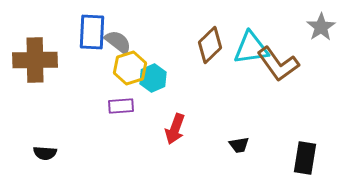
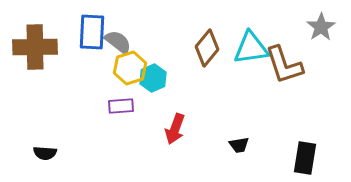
brown diamond: moved 3 px left, 3 px down; rotated 6 degrees counterclockwise
brown cross: moved 13 px up
brown L-shape: moved 6 px right, 1 px down; rotated 18 degrees clockwise
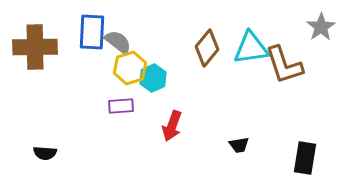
red arrow: moved 3 px left, 3 px up
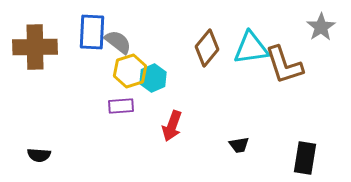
yellow hexagon: moved 3 px down
black semicircle: moved 6 px left, 2 px down
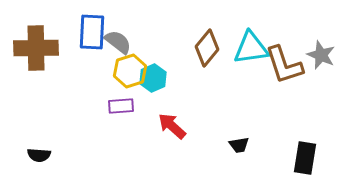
gray star: moved 28 px down; rotated 16 degrees counterclockwise
brown cross: moved 1 px right, 1 px down
red arrow: rotated 112 degrees clockwise
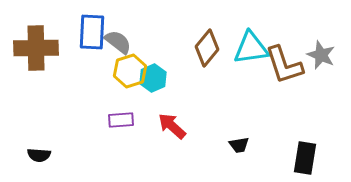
purple rectangle: moved 14 px down
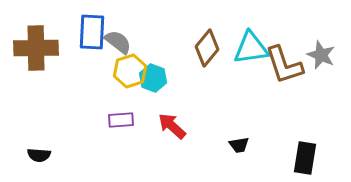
cyan hexagon: rotated 16 degrees counterclockwise
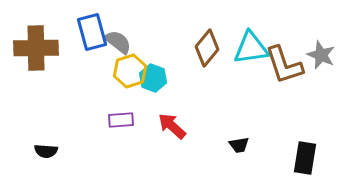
blue rectangle: rotated 18 degrees counterclockwise
black semicircle: moved 7 px right, 4 px up
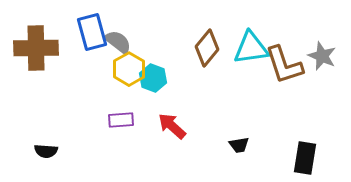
gray star: moved 1 px right, 1 px down
yellow hexagon: moved 1 px left, 2 px up; rotated 12 degrees counterclockwise
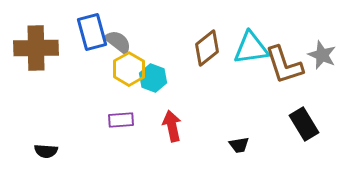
brown diamond: rotated 12 degrees clockwise
gray star: moved 1 px up
red arrow: rotated 36 degrees clockwise
black rectangle: moved 1 px left, 34 px up; rotated 40 degrees counterclockwise
